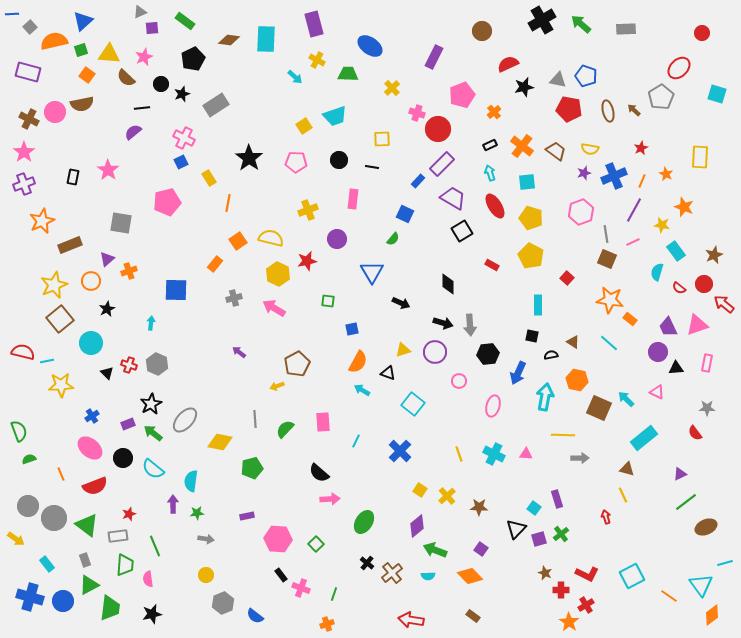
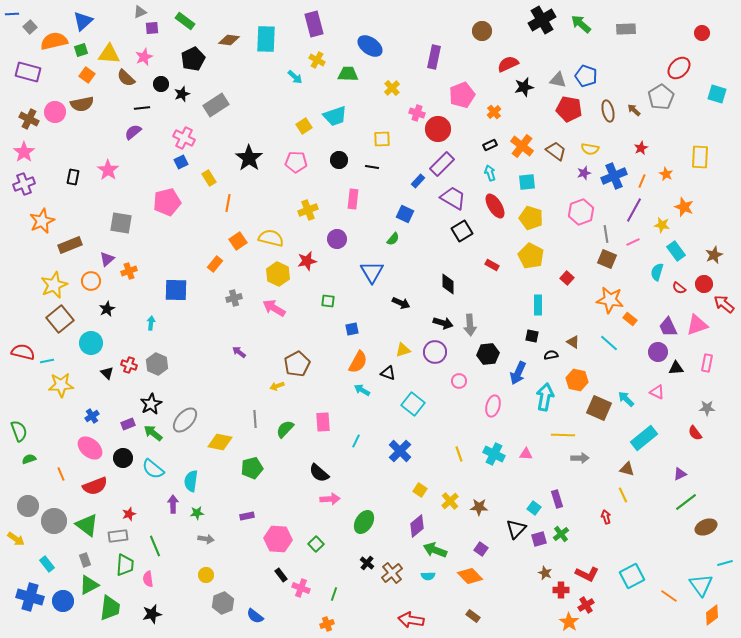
purple rectangle at (434, 57): rotated 15 degrees counterclockwise
yellow cross at (447, 496): moved 3 px right, 5 px down
gray circle at (54, 518): moved 3 px down
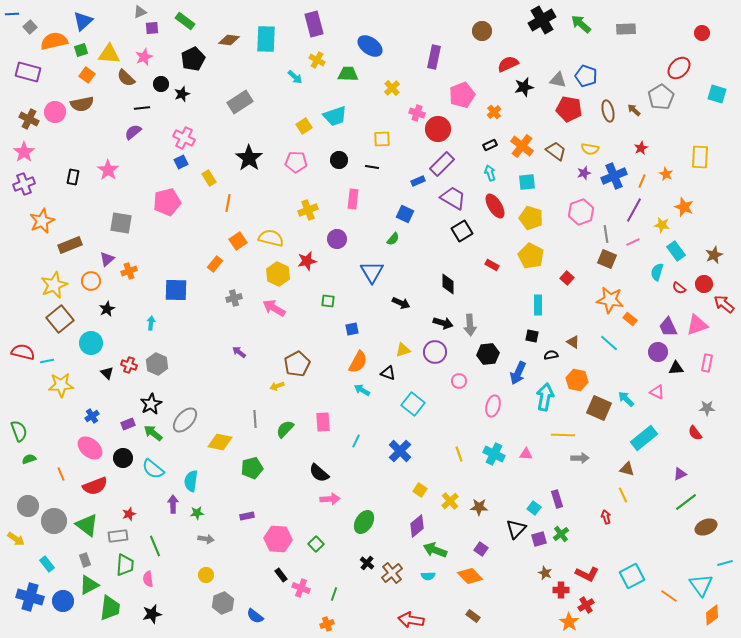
gray rectangle at (216, 105): moved 24 px right, 3 px up
blue rectangle at (418, 181): rotated 24 degrees clockwise
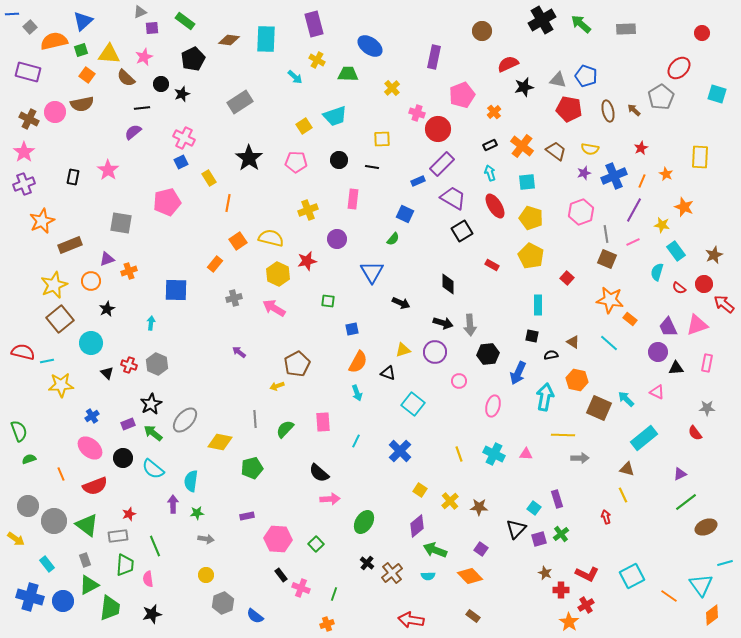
purple triangle at (107, 259): rotated 21 degrees clockwise
cyan arrow at (362, 390): moved 5 px left, 3 px down; rotated 140 degrees counterclockwise
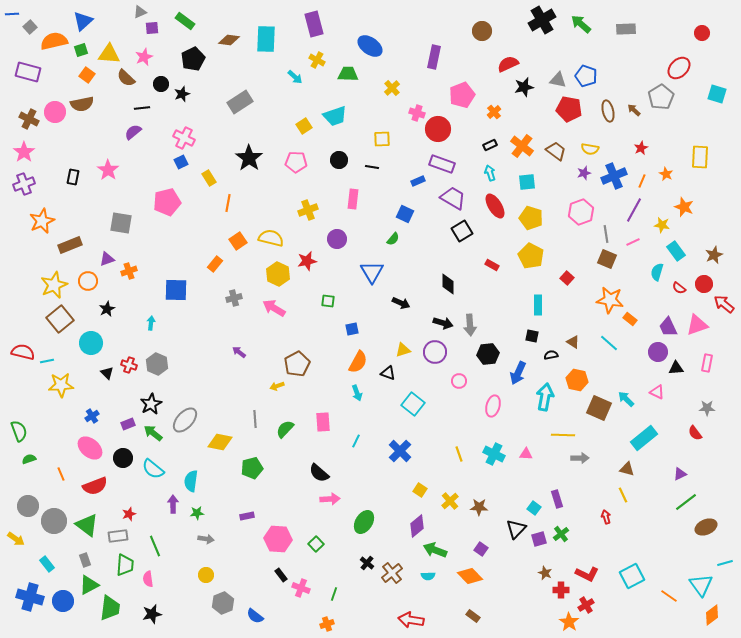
purple rectangle at (442, 164): rotated 65 degrees clockwise
orange circle at (91, 281): moved 3 px left
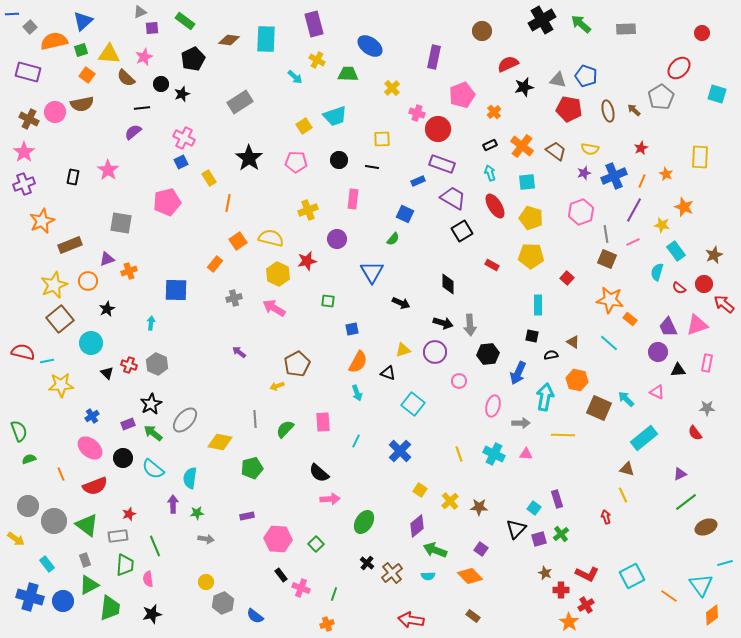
yellow pentagon at (531, 256): rotated 25 degrees counterclockwise
black triangle at (676, 368): moved 2 px right, 2 px down
gray arrow at (580, 458): moved 59 px left, 35 px up
cyan semicircle at (191, 481): moved 1 px left, 3 px up
yellow circle at (206, 575): moved 7 px down
